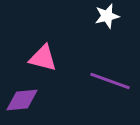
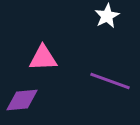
white star: rotated 15 degrees counterclockwise
pink triangle: rotated 16 degrees counterclockwise
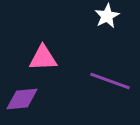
purple diamond: moved 1 px up
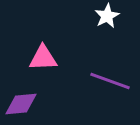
purple diamond: moved 1 px left, 5 px down
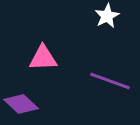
purple diamond: rotated 48 degrees clockwise
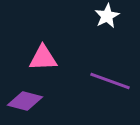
purple diamond: moved 4 px right, 3 px up; rotated 28 degrees counterclockwise
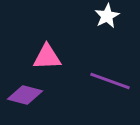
pink triangle: moved 4 px right, 1 px up
purple diamond: moved 6 px up
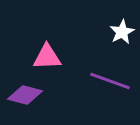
white star: moved 15 px right, 16 px down
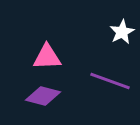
purple diamond: moved 18 px right, 1 px down
